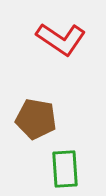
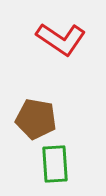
green rectangle: moved 10 px left, 5 px up
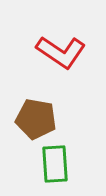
red L-shape: moved 13 px down
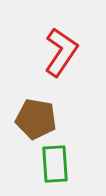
red L-shape: rotated 90 degrees counterclockwise
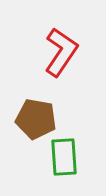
green rectangle: moved 9 px right, 7 px up
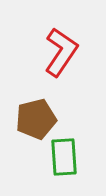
brown pentagon: rotated 24 degrees counterclockwise
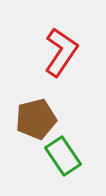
green rectangle: moved 1 px left, 1 px up; rotated 30 degrees counterclockwise
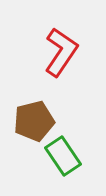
brown pentagon: moved 2 px left, 2 px down
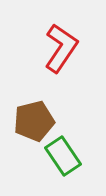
red L-shape: moved 4 px up
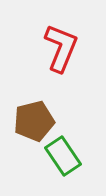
red L-shape: rotated 12 degrees counterclockwise
